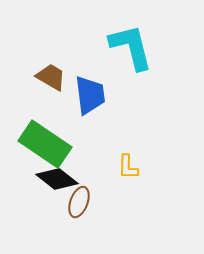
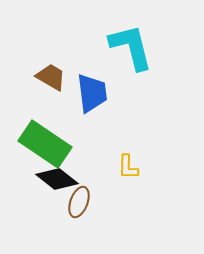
blue trapezoid: moved 2 px right, 2 px up
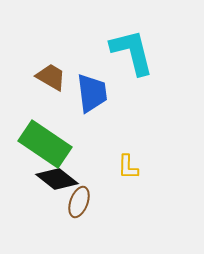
cyan L-shape: moved 1 px right, 5 px down
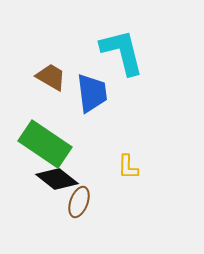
cyan L-shape: moved 10 px left
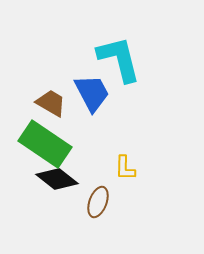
cyan L-shape: moved 3 px left, 7 px down
brown trapezoid: moved 26 px down
blue trapezoid: rotated 21 degrees counterclockwise
yellow L-shape: moved 3 px left, 1 px down
brown ellipse: moved 19 px right
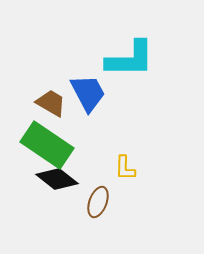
cyan L-shape: moved 11 px right; rotated 104 degrees clockwise
blue trapezoid: moved 4 px left
green rectangle: moved 2 px right, 1 px down
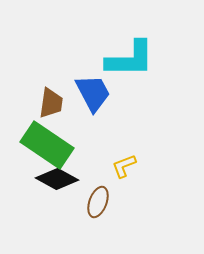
blue trapezoid: moved 5 px right
brown trapezoid: rotated 68 degrees clockwise
yellow L-shape: moved 1 px left, 2 px up; rotated 68 degrees clockwise
black diamond: rotated 9 degrees counterclockwise
